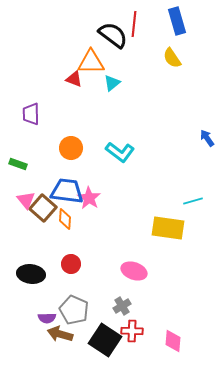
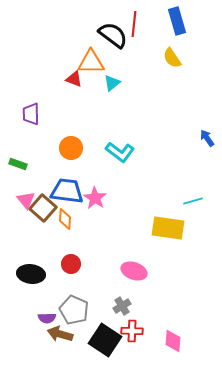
pink star: moved 6 px right
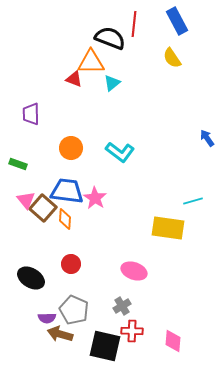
blue rectangle: rotated 12 degrees counterclockwise
black semicircle: moved 3 px left, 3 px down; rotated 16 degrees counterclockwise
black ellipse: moved 4 px down; rotated 24 degrees clockwise
black square: moved 6 px down; rotated 20 degrees counterclockwise
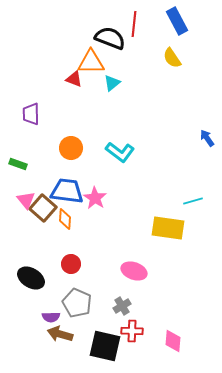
gray pentagon: moved 3 px right, 7 px up
purple semicircle: moved 4 px right, 1 px up
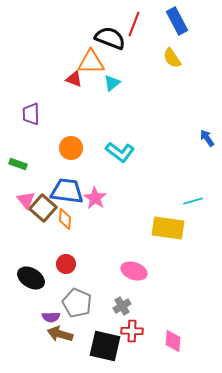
red line: rotated 15 degrees clockwise
red circle: moved 5 px left
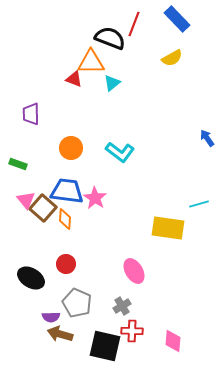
blue rectangle: moved 2 px up; rotated 16 degrees counterclockwise
yellow semicircle: rotated 85 degrees counterclockwise
cyan line: moved 6 px right, 3 px down
pink ellipse: rotated 40 degrees clockwise
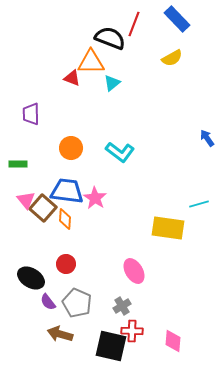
red triangle: moved 2 px left, 1 px up
green rectangle: rotated 18 degrees counterclockwise
purple semicircle: moved 3 px left, 15 px up; rotated 54 degrees clockwise
black square: moved 6 px right
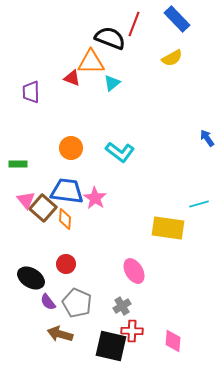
purple trapezoid: moved 22 px up
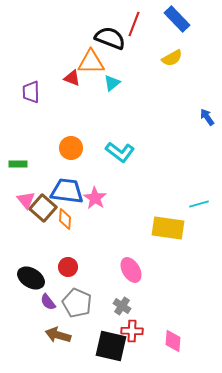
blue arrow: moved 21 px up
red circle: moved 2 px right, 3 px down
pink ellipse: moved 3 px left, 1 px up
gray cross: rotated 24 degrees counterclockwise
brown arrow: moved 2 px left, 1 px down
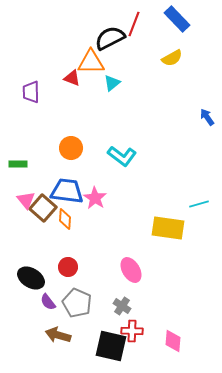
black semicircle: rotated 48 degrees counterclockwise
cyan L-shape: moved 2 px right, 4 px down
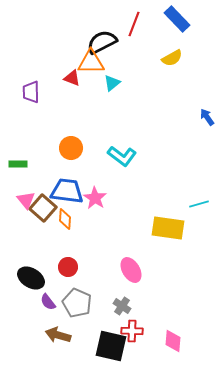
black semicircle: moved 8 px left, 4 px down
